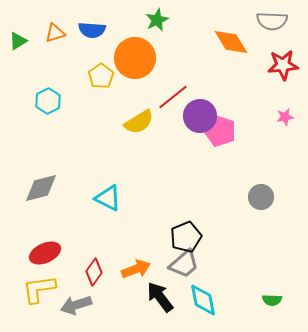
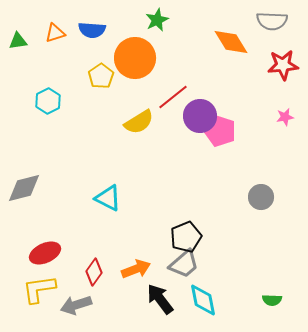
green triangle: rotated 24 degrees clockwise
gray diamond: moved 17 px left
black arrow: moved 2 px down
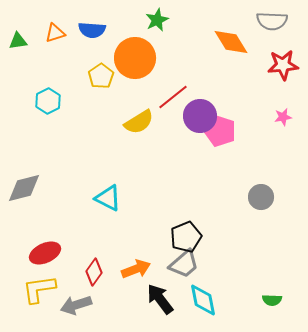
pink star: moved 2 px left
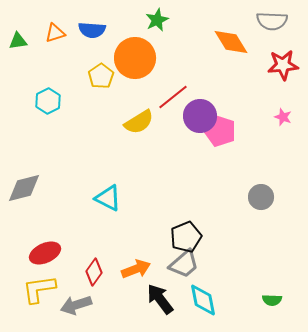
pink star: rotated 30 degrees clockwise
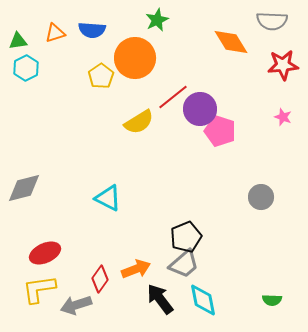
cyan hexagon: moved 22 px left, 33 px up
purple circle: moved 7 px up
red diamond: moved 6 px right, 7 px down
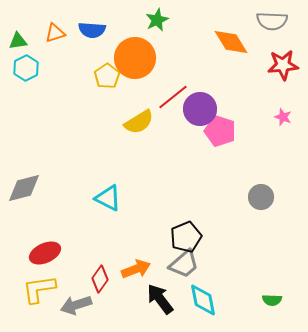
yellow pentagon: moved 6 px right
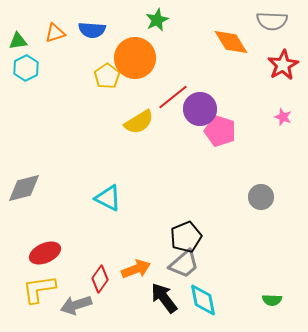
red star: rotated 24 degrees counterclockwise
black arrow: moved 4 px right, 1 px up
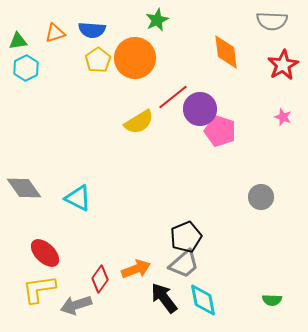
orange diamond: moved 5 px left, 10 px down; rotated 24 degrees clockwise
yellow pentagon: moved 9 px left, 16 px up
gray diamond: rotated 69 degrees clockwise
cyan triangle: moved 30 px left
red ellipse: rotated 68 degrees clockwise
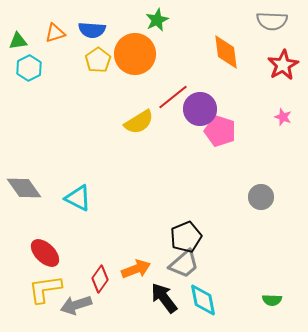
orange circle: moved 4 px up
cyan hexagon: moved 3 px right
yellow L-shape: moved 6 px right
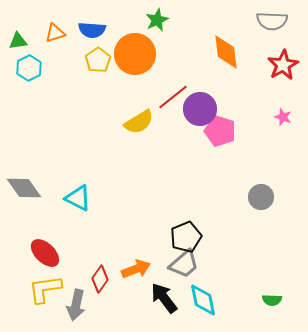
gray arrow: rotated 60 degrees counterclockwise
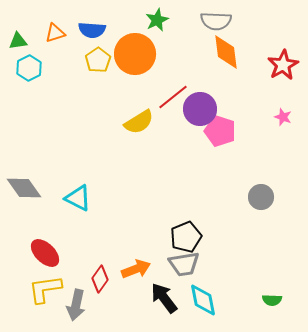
gray semicircle: moved 56 px left
gray trapezoid: rotated 32 degrees clockwise
